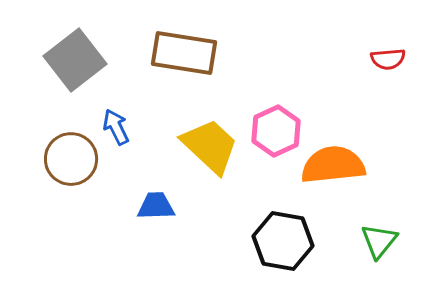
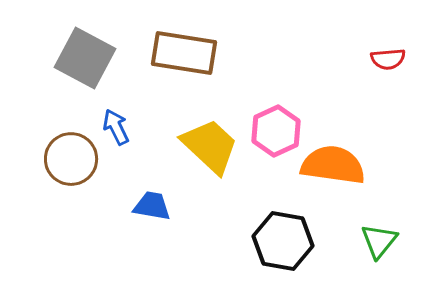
gray square: moved 10 px right, 2 px up; rotated 24 degrees counterclockwise
orange semicircle: rotated 14 degrees clockwise
blue trapezoid: moved 4 px left; rotated 12 degrees clockwise
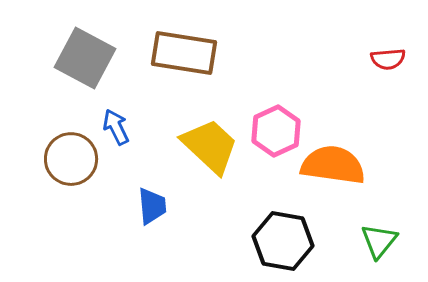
blue trapezoid: rotated 75 degrees clockwise
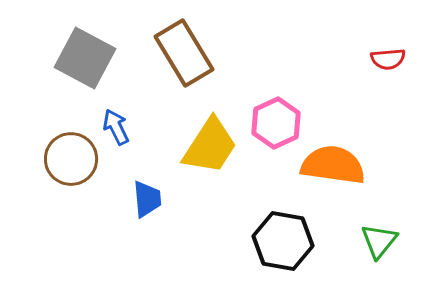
brown rectangle: rotated 50 degrees clockwise
pink hexagon: moved 8 px up
yellow trapezoid: rotated 80 degrees clockwise
blue trapezoid: moved 5 px left, 7 px up
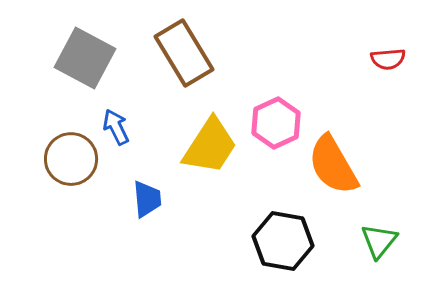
orange semicircle: rotated 128 degrees counterclockwise
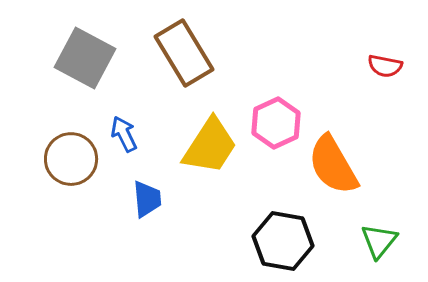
red semicircle: moved 3 px left, 7 px down; rotated 16 degrees clockwise
blue arrow: moved 8 px right, 7 px down
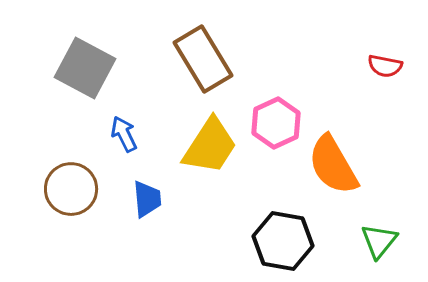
brown rectangle: moved 19 px right, 6 px down
gray square: moved 10 px down
brown circle: moved 30 px down
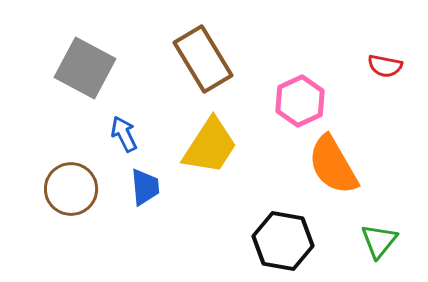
pink hexagon: moved 24 px right, 22 px up
blue trapezoid: moved 2 px left, 12 px up
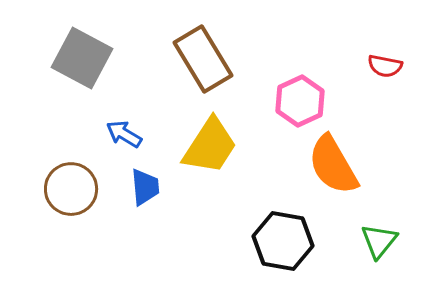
gray square: moved 3 px left, 10 px up
blue arrow: rotated 33 degrees counterclockwise
